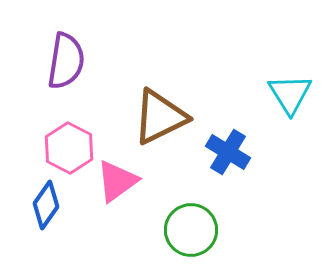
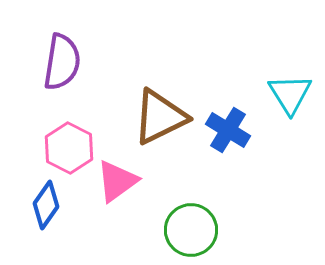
purple semicircle: moved 4 px left, 1 px down
blue cross: moved 22 px up
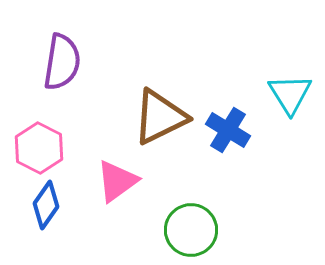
pink hexagon: moved 30 px left
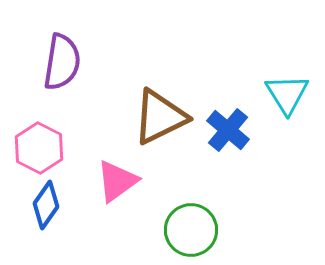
cyan triangle: moved 3 px left
blue cross: rotated 9 degrees clockwise
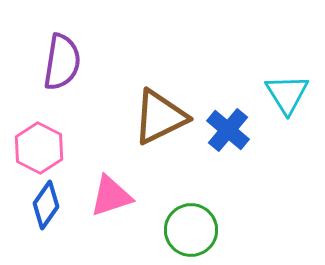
pink triangle: moved 6 px left, 15 px down; rotated 18 degrees clockwise
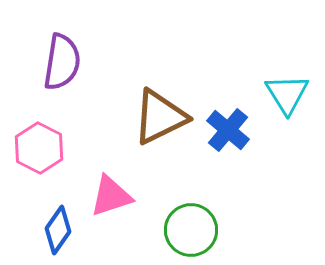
blue diamond: moved 12 px right, 25 px down
